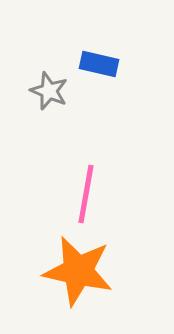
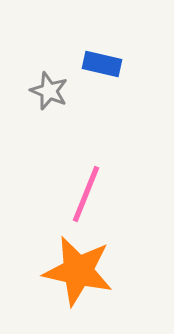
blue rectangle: moved 3 px right
pink line: rotated 12 degrees clockwise
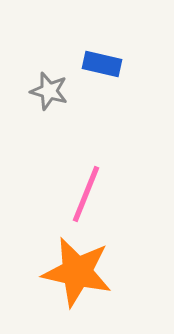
gray star: rotated 6 degrees counterclockwise
orange star: moved 1 px left, 1 px down
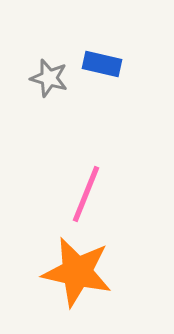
gray star: moved 13 px up
